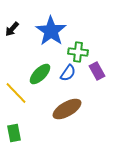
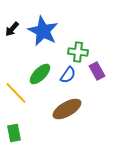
blue star: moved 8 px left; rotated 8 degrees counterclockwise
blue semicircle: moved 2 px down
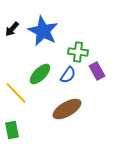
green rectangle: moved 2 px left, 3 px up
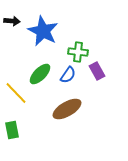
black arrow: moved 8 px up; rotated 126 degrees counterclockwise
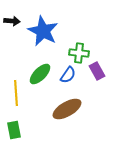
green cross: moved 1 px right, 1 px down
yellow line: rotated 40 degrees clockwise
green rectangle: moved 2 px right
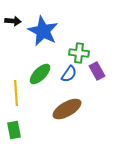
black arrow: moved 1 px right
blue semicircle: moved 1 px right, 1 px up
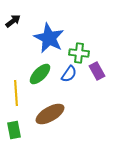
black arrow: rotated 42 degrees counterclockwise
blue star: moved 6 px right, 7 px down
brown ellipse: moved 17 px left, 5 px down
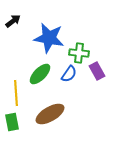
blue star: rotated 16 degrees counterclockwise
green rectangle: moved 2 px left, 8 px up
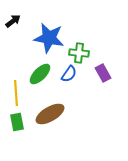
purple rectangle: moved 6 px right, 2 px down
green rectangle: moved 5 px right
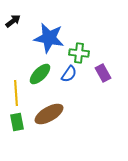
brown ellipse: moved 1 px left
